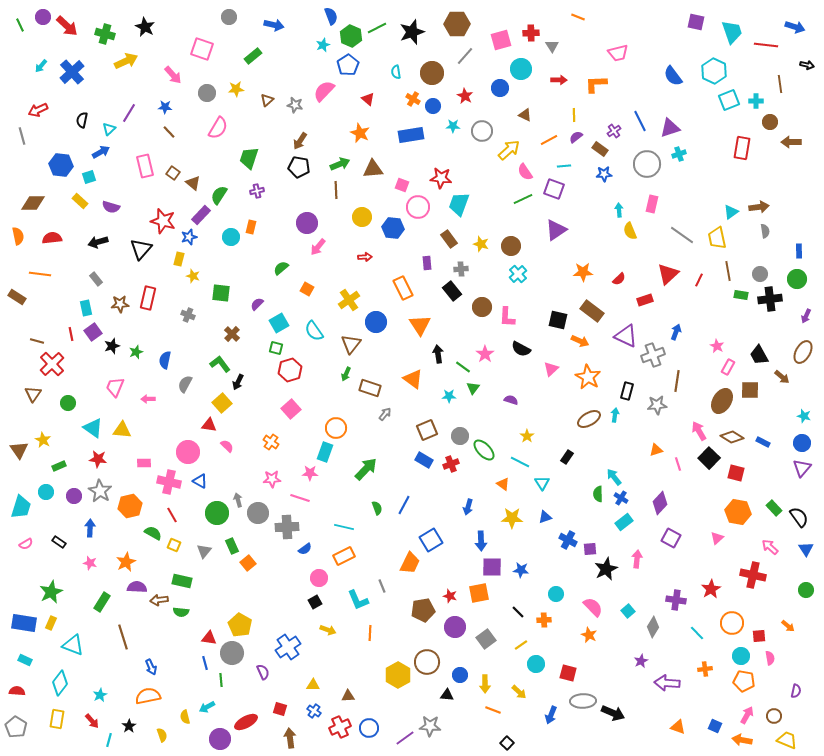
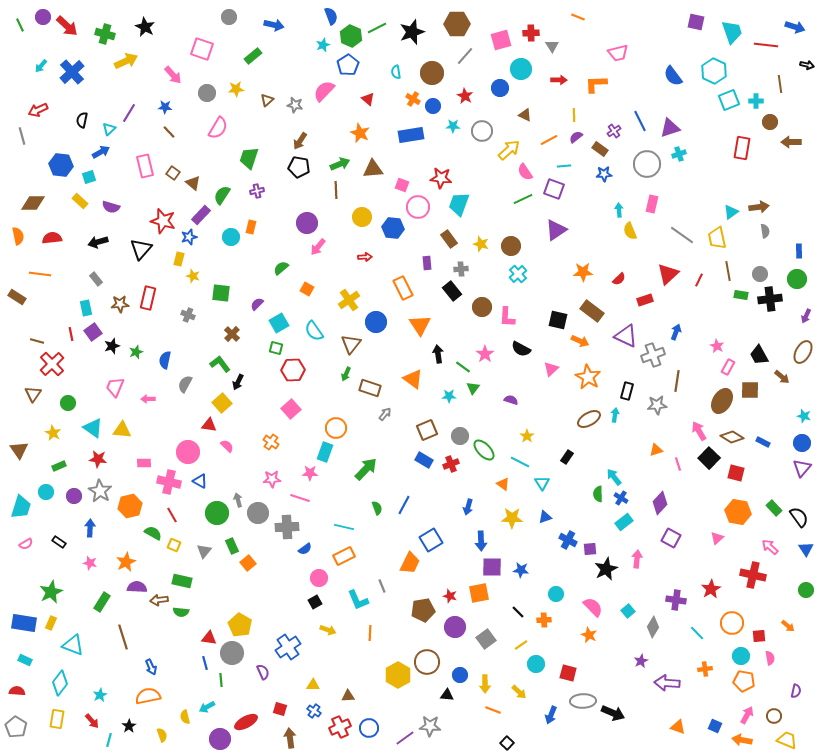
green semicircle at (219, 195): moved 3 px right
red hexagon at (290, 370): moved 3 px right; rotated 15 degrees clockwise
yellow star at (43, 440): moved 10 px right, 7 px up
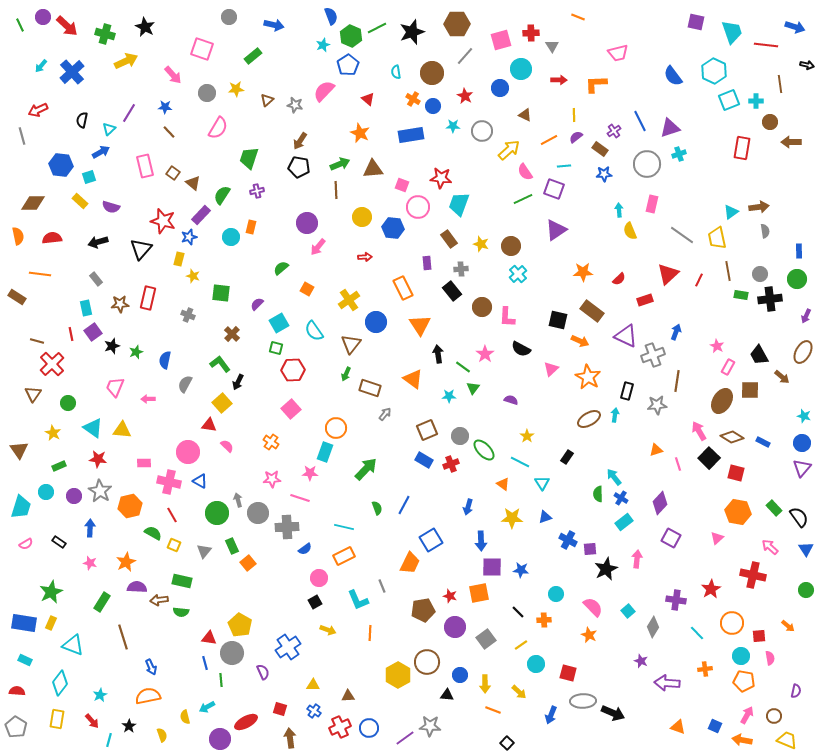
purple star at (641, 661): rotated 24 degrees counterclockwise
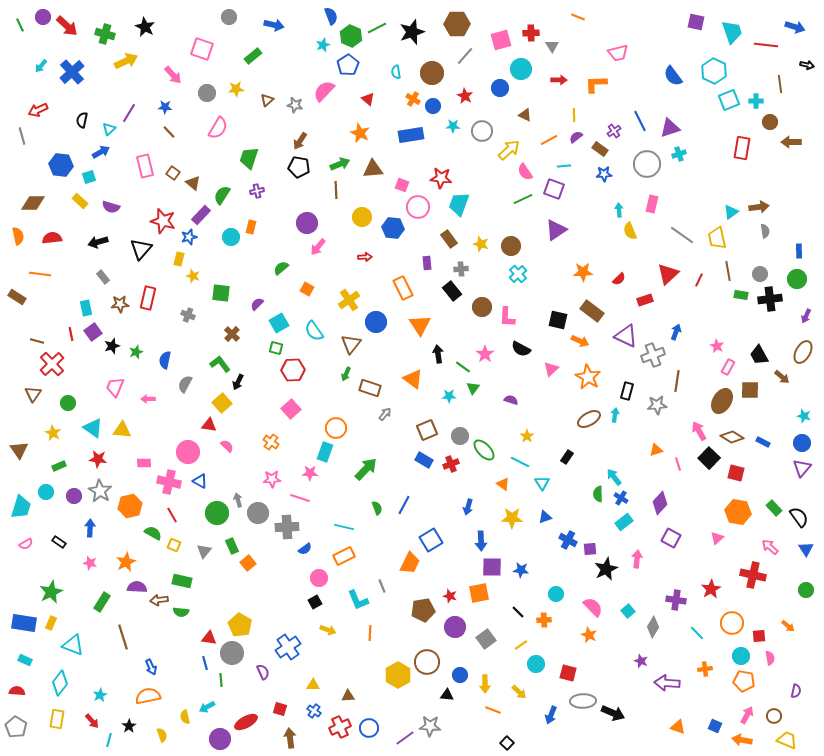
gray rectangle at (96, 279): moved 7 px right, 2 px up
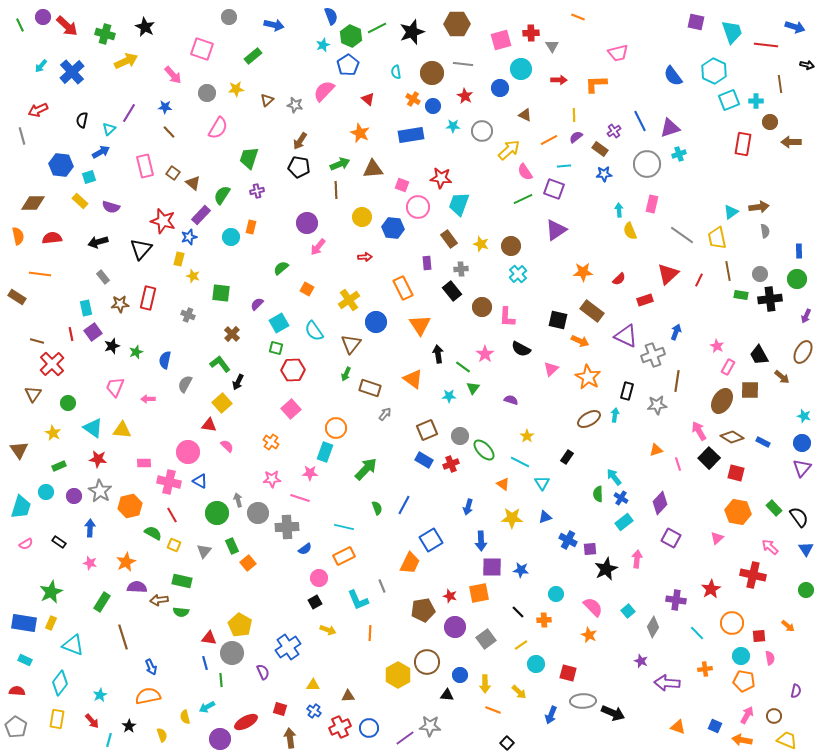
gray line at (465, 56): moved 2 px left, 8 px down; rotated 54 degrees clockwise
red rectangle at (742, 148): moved 1 px right, 4 px up
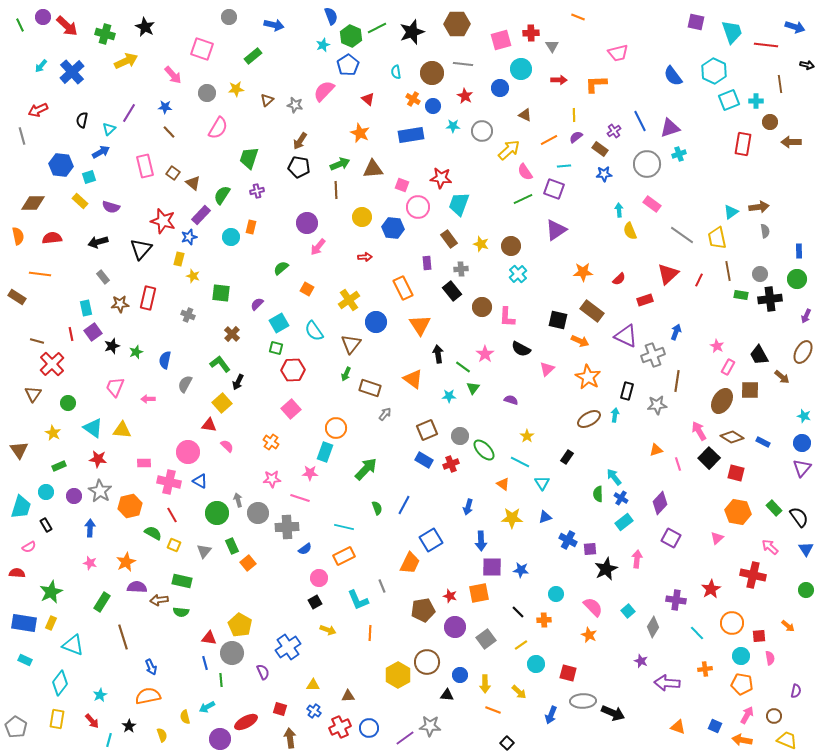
pink rectangle at (652, 204): rotated 66 degrees counterclockwise
pink triangle at (551, 369): moved 4 px left
black rectangle at (59, 542): moved 13 px left, 17 px up; rotated 24 degrees clockwise
pink semicircle at (26, 544): moved 3 px right, 3 px down
orange pentagon at (744, 681): moved 2 px left, 3 px down
red semicircle at (17, 691): moved 118 px up
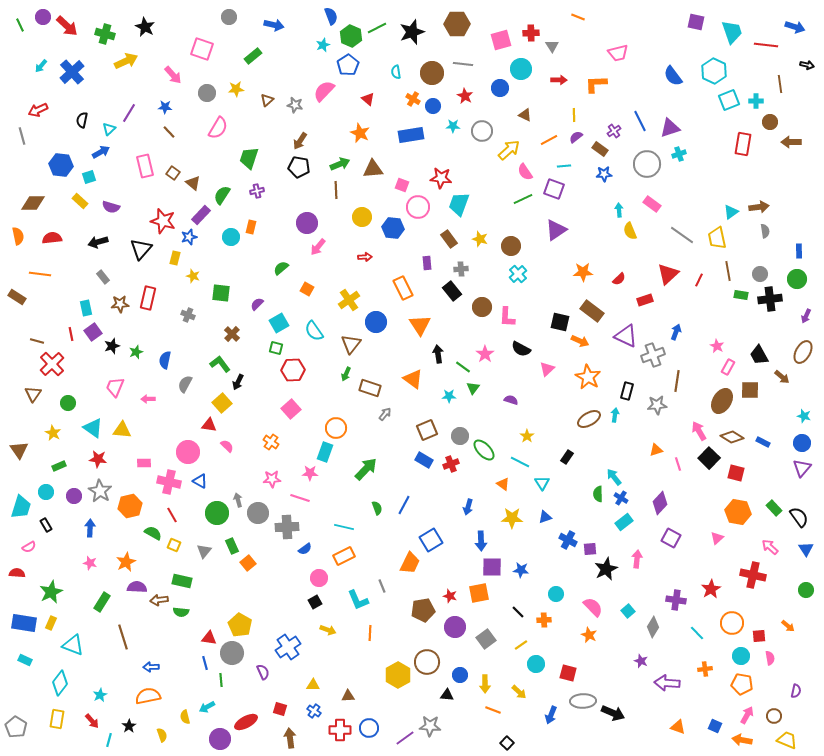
yellow star at (481, 244): moved 1 px left, 5 px up
yellow rectangle at (179, 259): moved 4 px left, 1 px up
black square at (558, 320): moved 2 px right, 2 px down
blue arrow at (151, 667): rotated 112 degrees clockwise
red cross at (340, 727): moved 3 px down; rotated 25 degrees clockwise
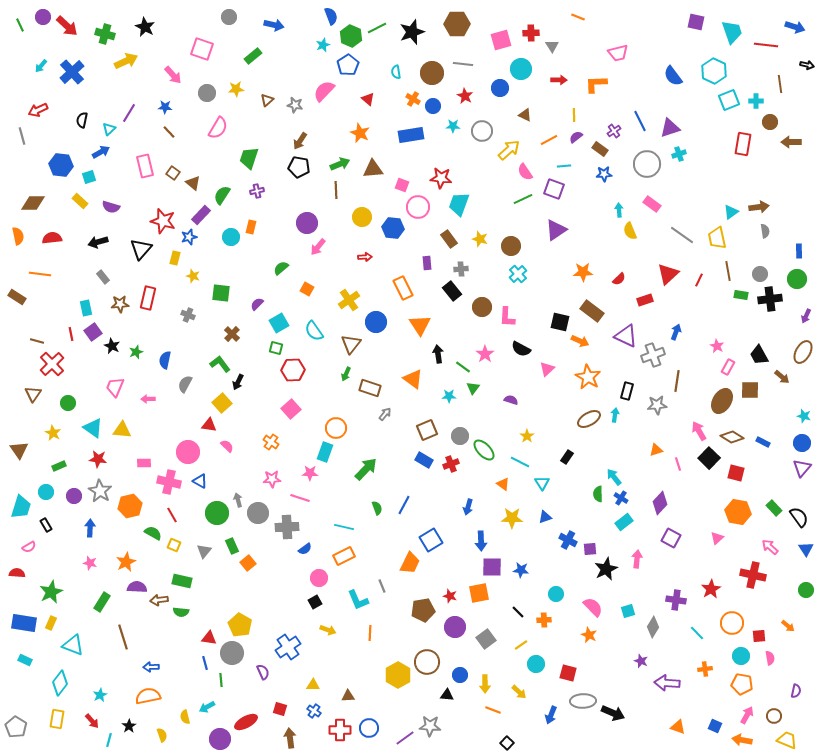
black star at (112, 346): rotated 28 degrees counterclockwise
cyan square at (628, 611): rotated 24 degrees clockwise
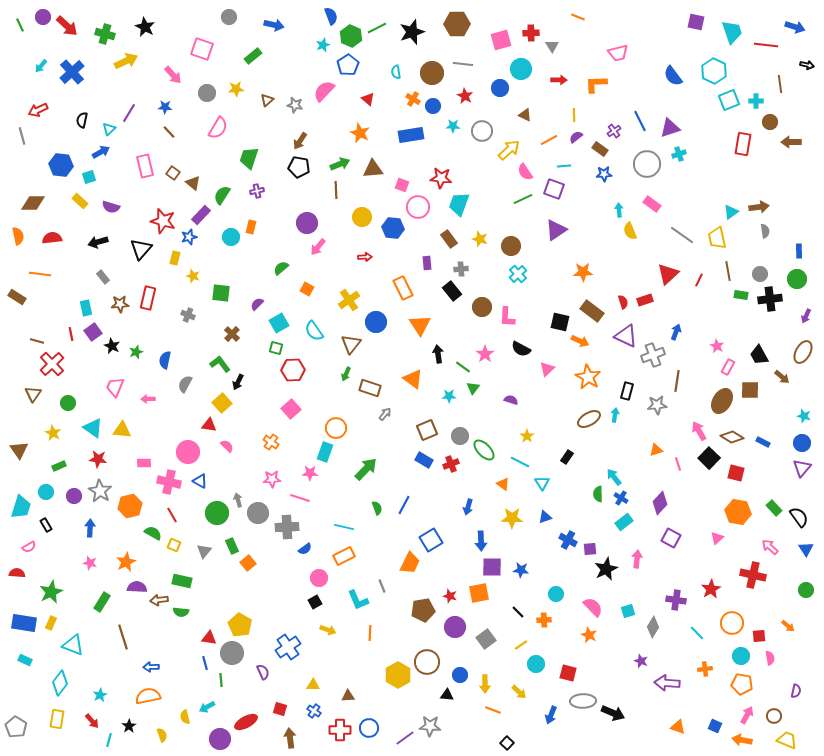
red semicircle at (619, 279): moved 4 px right, 23 px down; rotated 64 degrees counterclockwise
